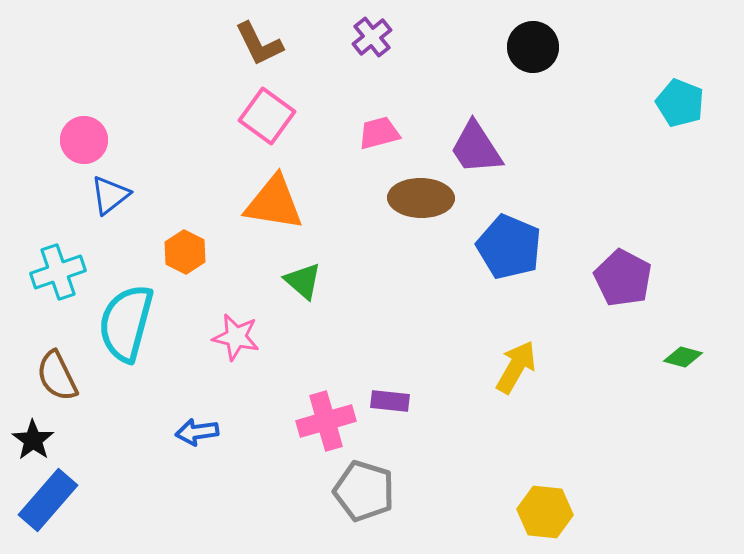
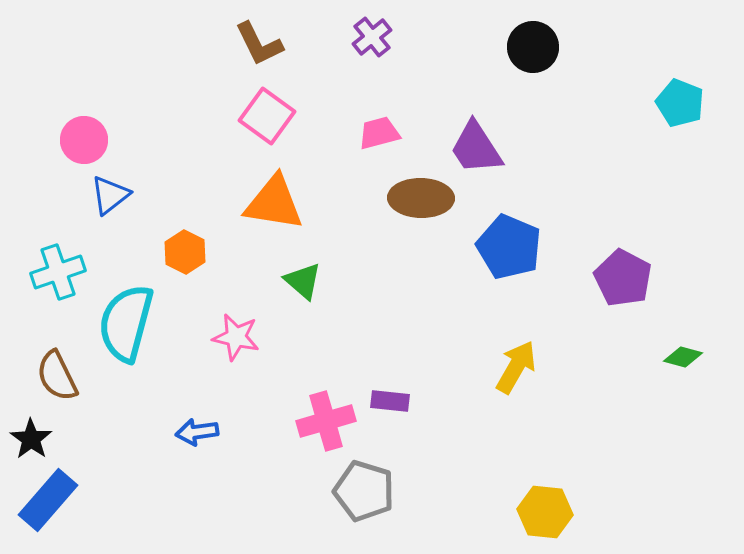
black star: moved 2 px left, 1 px up
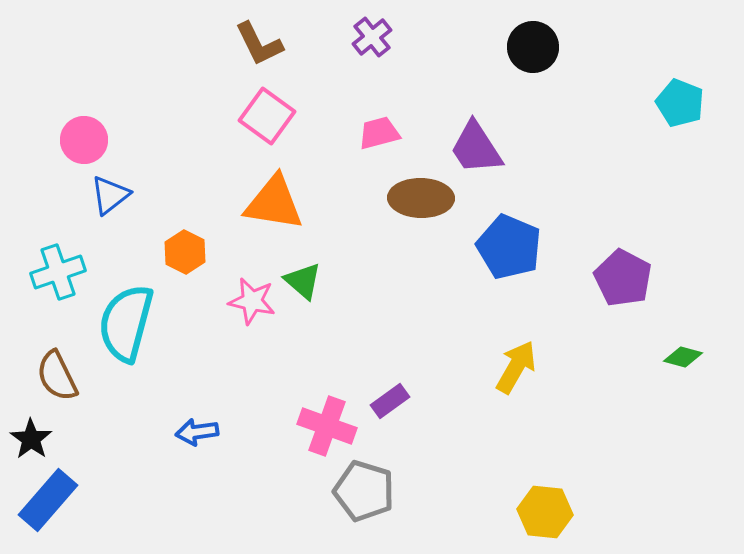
pink star: moved 16 px right, 36 px up
purple rectangle: rotated 42 degrees counterclockwise
pink cross: moved 1 px right, 5 px down; rotated 36 degrees clockwise
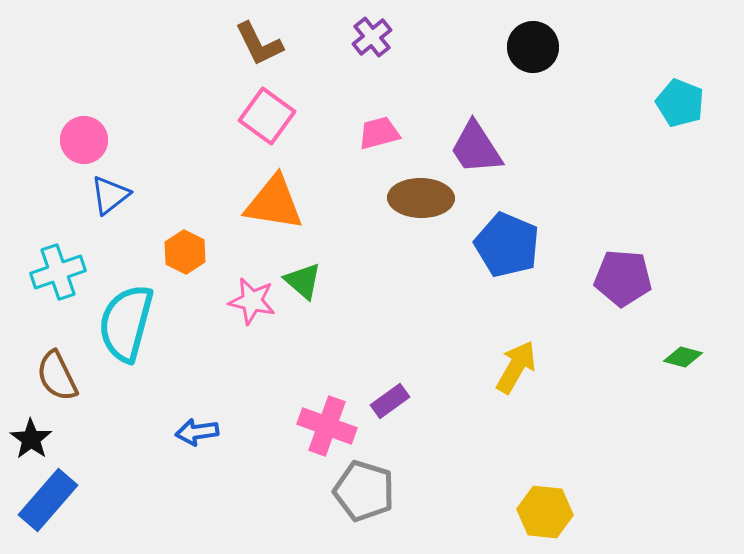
blue pentagon: moved 2 px left, 2 px up
purple pentagon: rotated 24 degrees counterclockwise
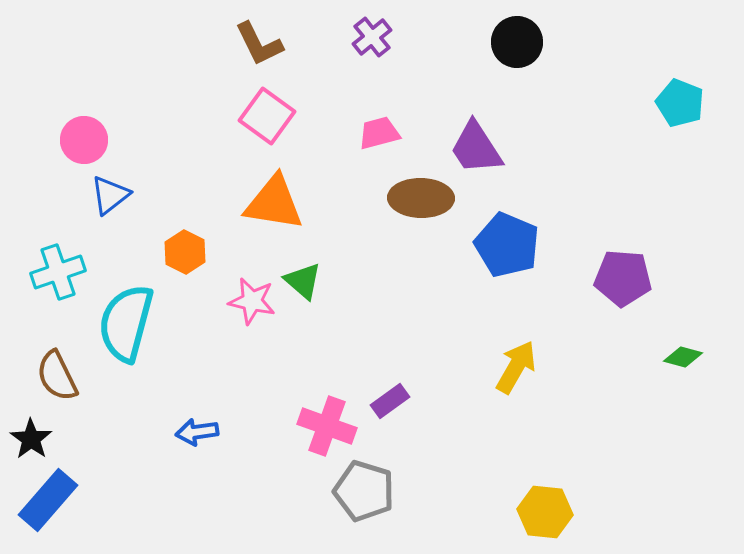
black circle: moved 16 px left, 5 px up
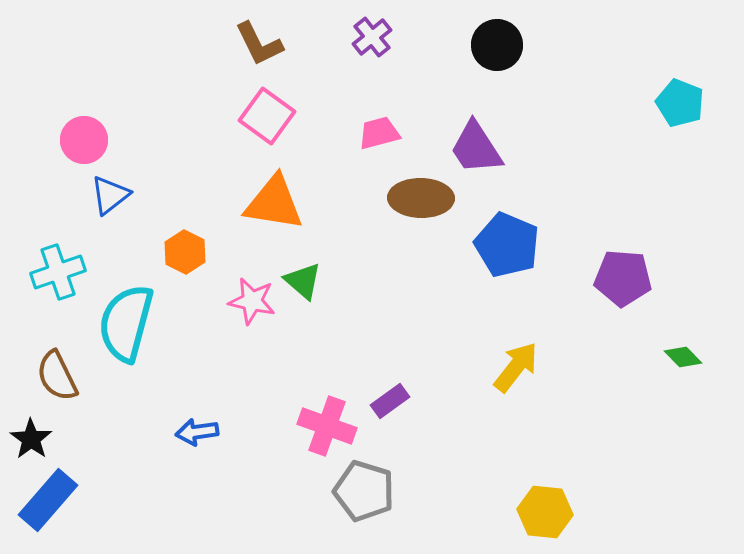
black circle: moved 20 px left, 3 px down
green diamond: rotated 30 degrees clockwise
yellow arrow: rotated 8 degrees clockwise
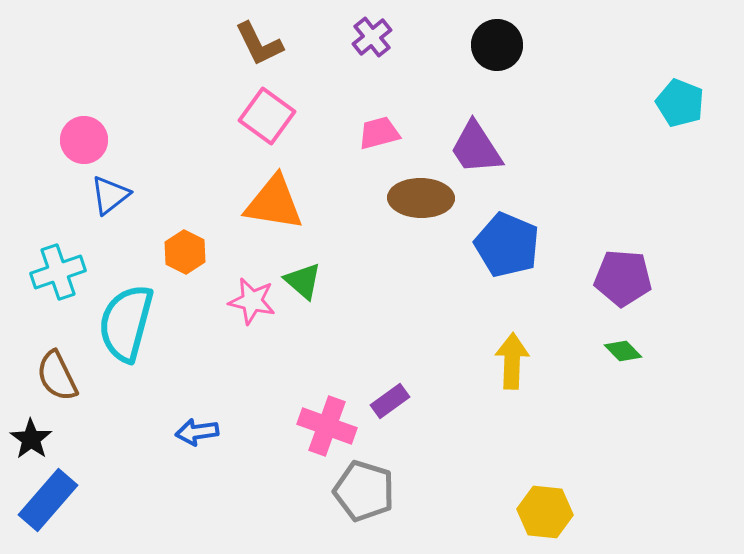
green diamond: moved 60 px left, 6 px up
yellow arrow: moved 4 px left, 6 px up; rotated 36 degrees counterclockwise
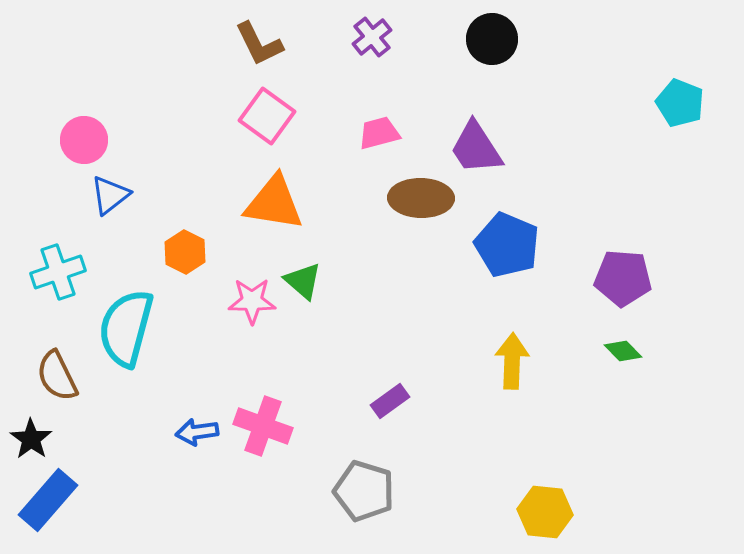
black circle: moved 5 px left, 6 px up
pink star: rotated 12 degrees counterclockwise
cyan semicircle: moved 5 px down
pink cross: moved 64 px left
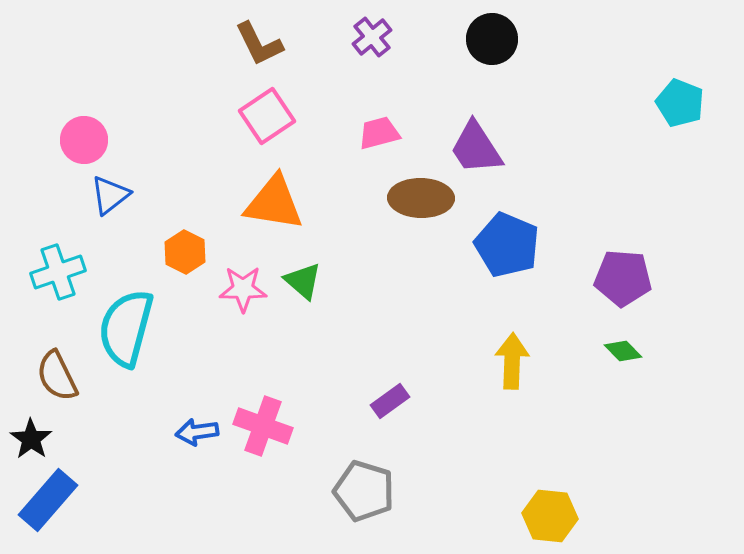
pink square: rotated 20 degrees clockwise
pink star: moved 9 px left, 12 px up
yellow hexagon: moved 5 px right, 4 px down
